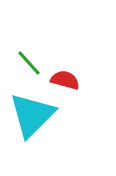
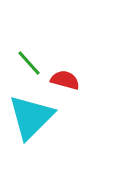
cyan triangle: moved 1 px left, 2 px down
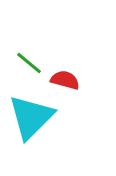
green line: rotated 8 degrees counterclockwise
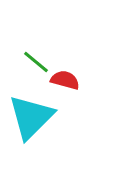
green line: moved 7 px right, 1 px up
